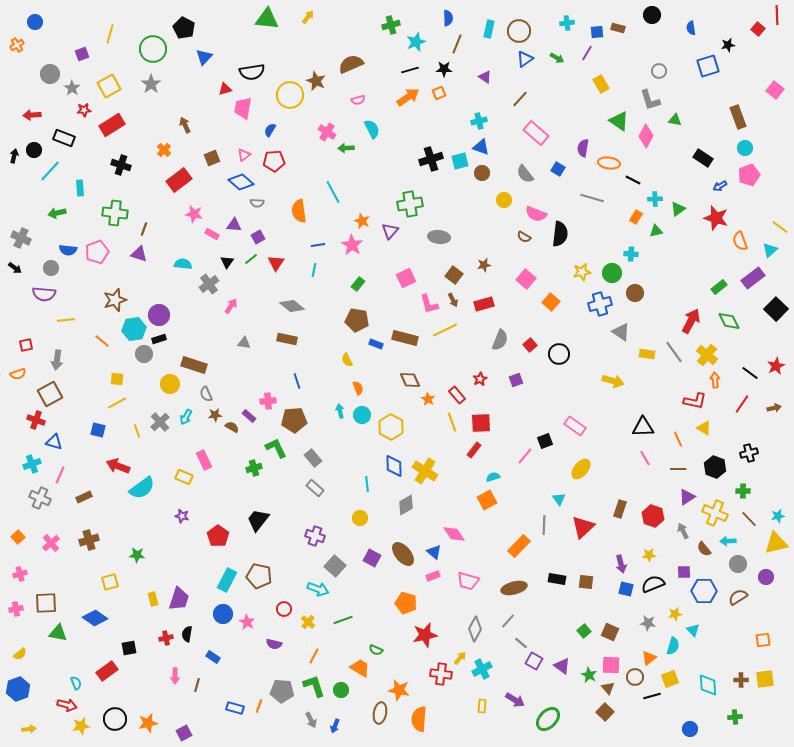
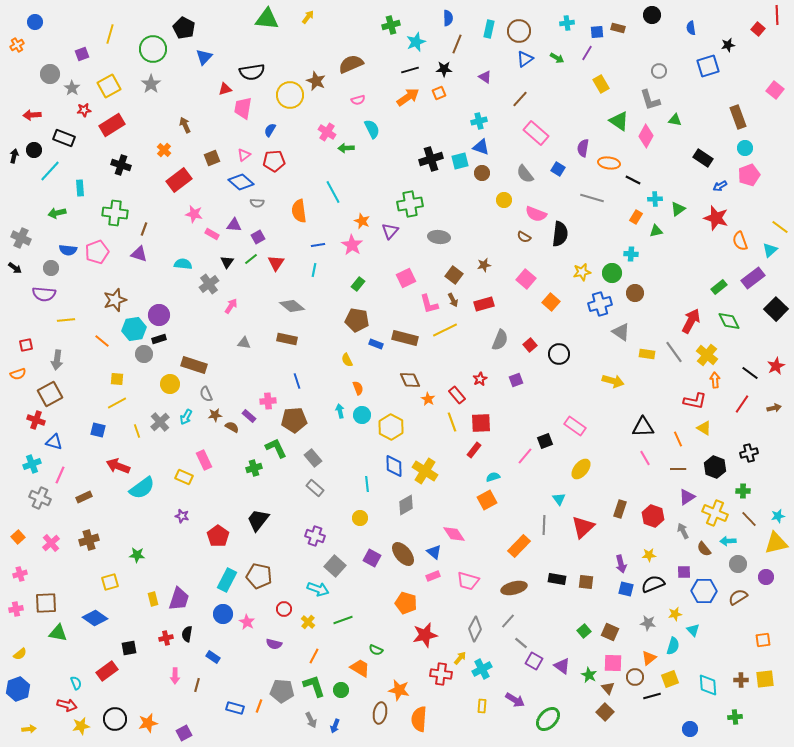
pink square at (611, 665): moved 2 px right, 2 px up
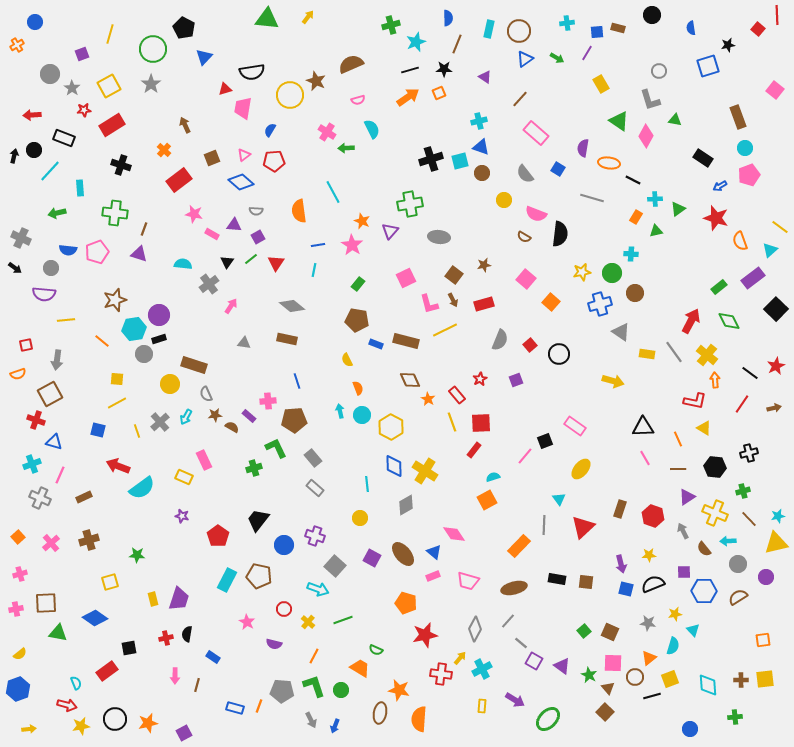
gray semicircle at (257, 203): moved 1 px left, 8 px down
brown rectangle at (405, 338): moved 1 px right, 3 px down
black hexagon at (715, 467): rotated 15 degrees counterclockwise
green cross at (743, 491): rotated 16 degrees counterclockwise
blue circle at (223, 614): moved 61 px right, 69 px up
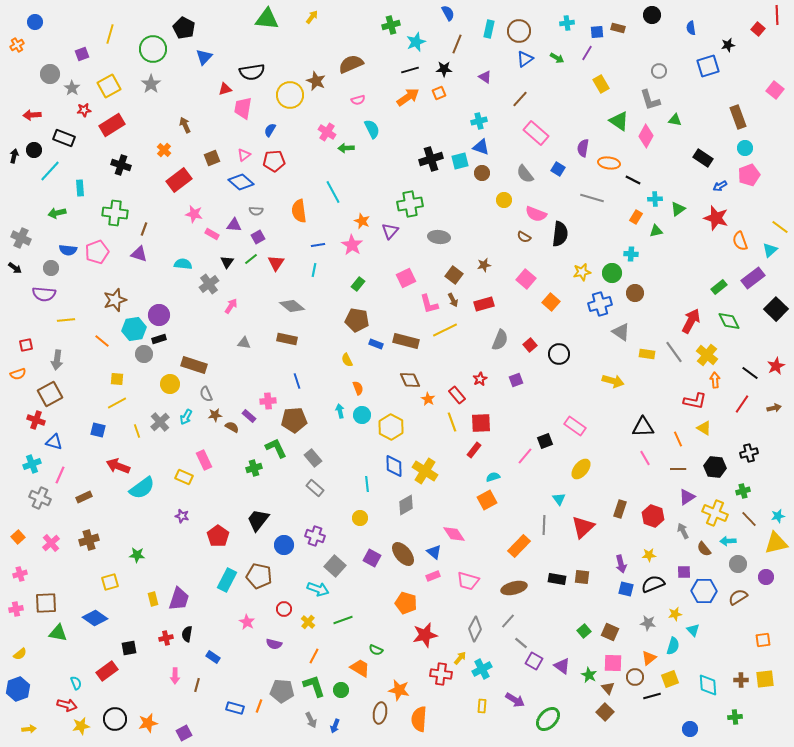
yellow arrow at (308, 17): moved 4 px right
blue semicircle at (448, 18): moved 5 px up; rotated 28 degrees counterclockwise
brown square at (586, 582): moved 4 px left, 5 px up
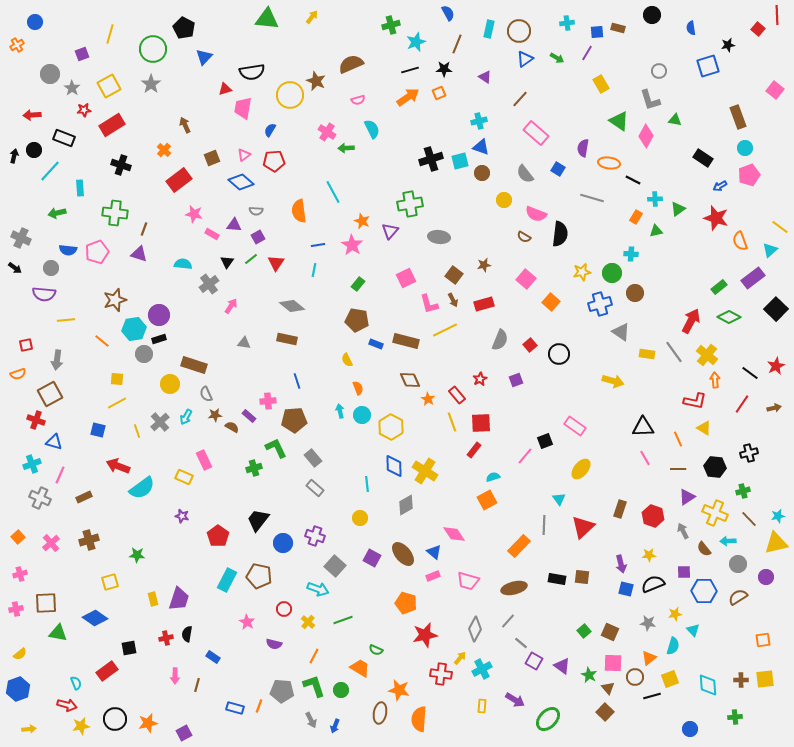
green diamond at (729, 321): moved 4 px up; rotated 35 degrees counterclockwise
blue circle at (284, 545): moved 1 px left, 2 px up
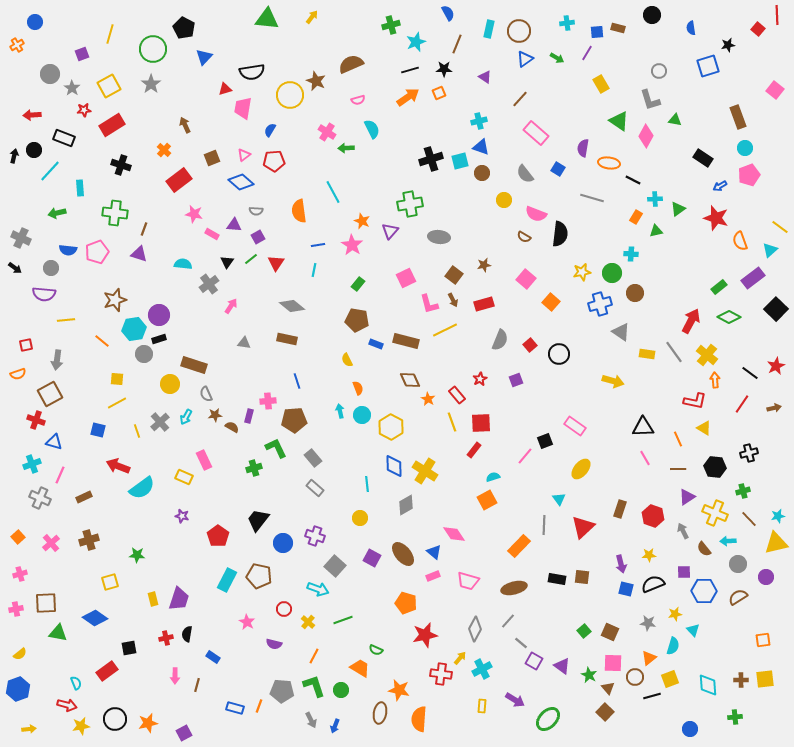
purple rectangle at (249, 416): rotated 64 degrees clockwise
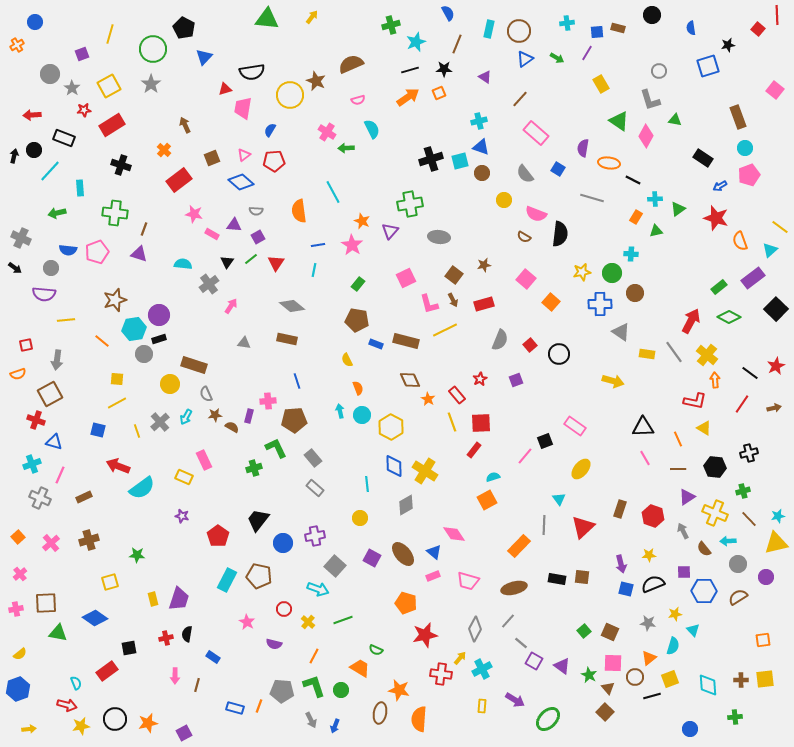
blue cross at (600, 304): rotated 15 degrees clockwise
purple cross at (315, 536): rotated 30 degrees counterclockwise
pink cross at (20, 574): rotated 24 degrees counterclockwise
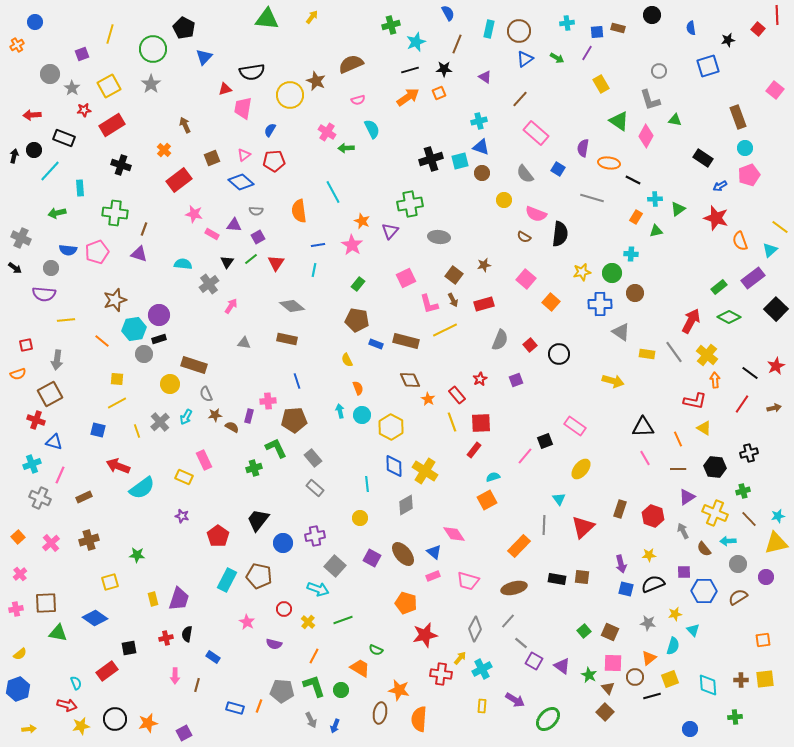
black star at (728, 45): moved 5 px up
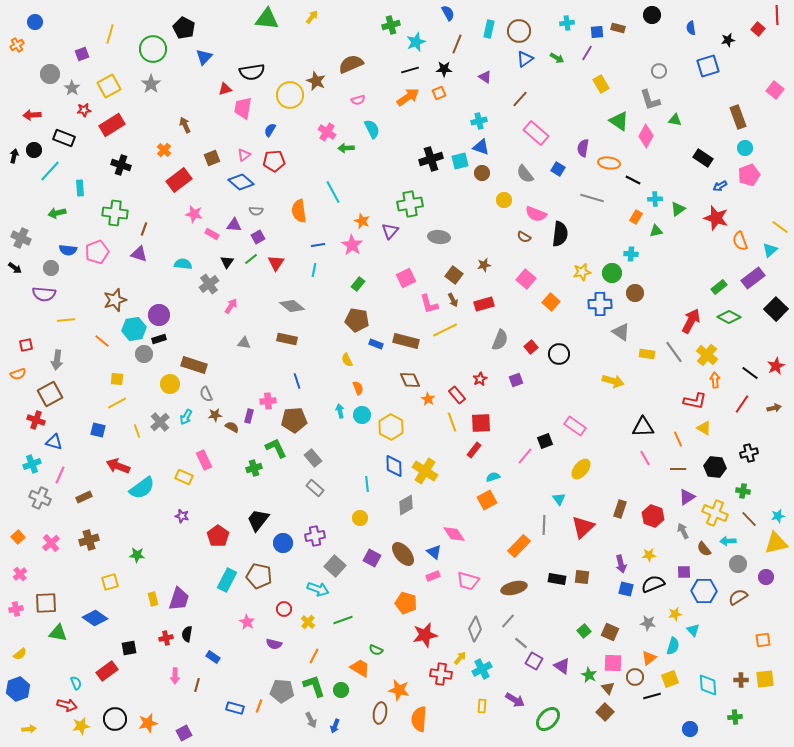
red square at (530, 345): moved 1 px right, 2 px down
green cross at (743, 491): rotated 24 degrees clockwise
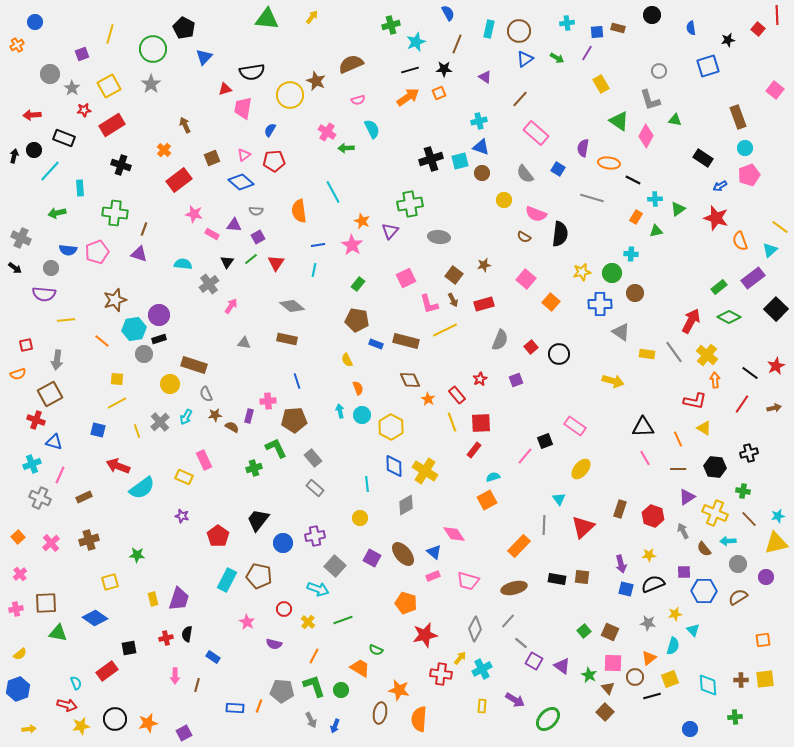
blue rectangle at (235, 708): rotated 12 degrees counterclockwise
